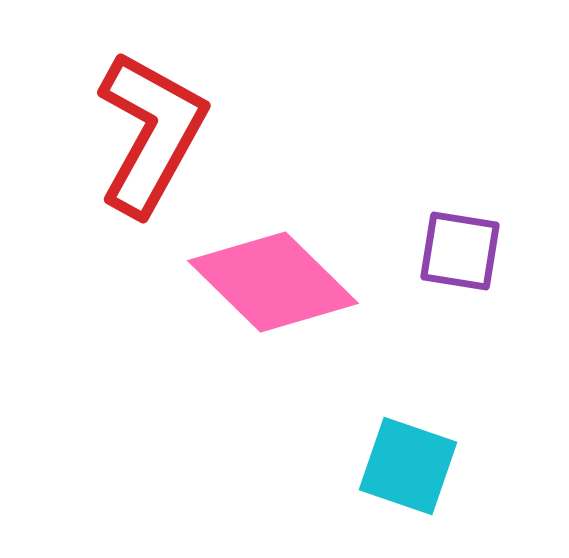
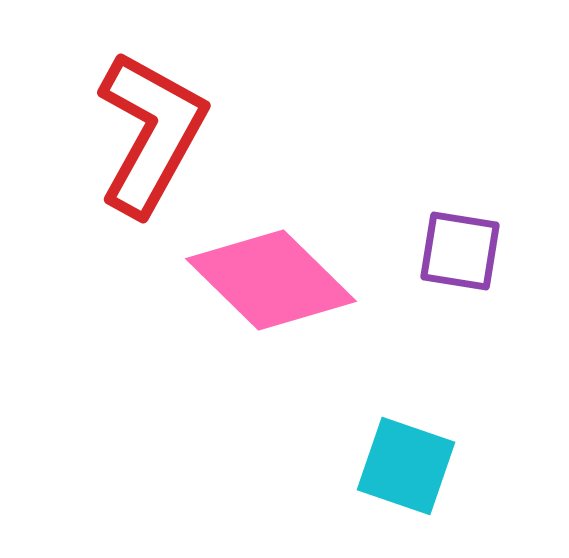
pink diamond: moved 2 px left, 2 px up
cyan square: moved 2 px left
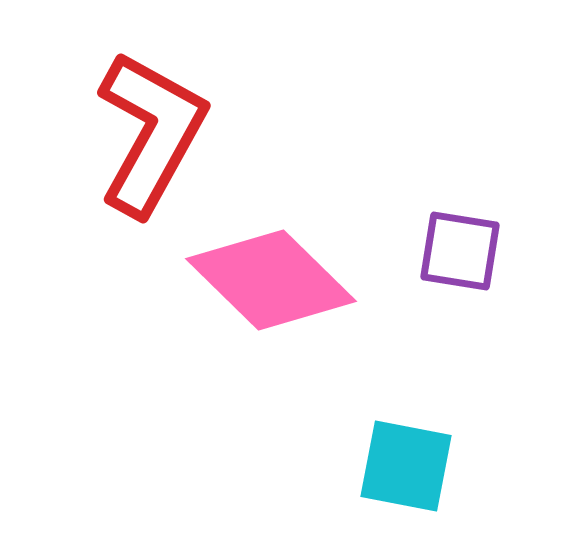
cyan square: rotated 8 degrees counterclockwise
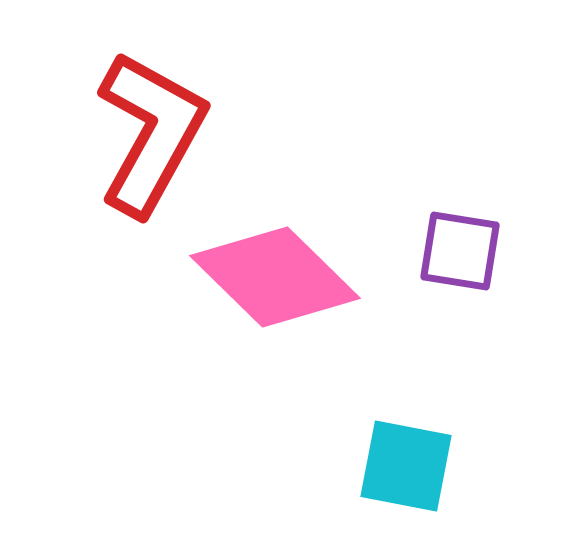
pink diamond: moved 4 px right, 3 px up
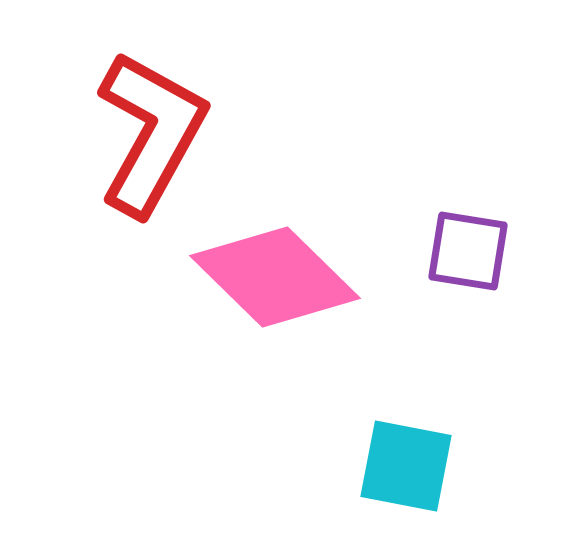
purple square: moved 8 px right
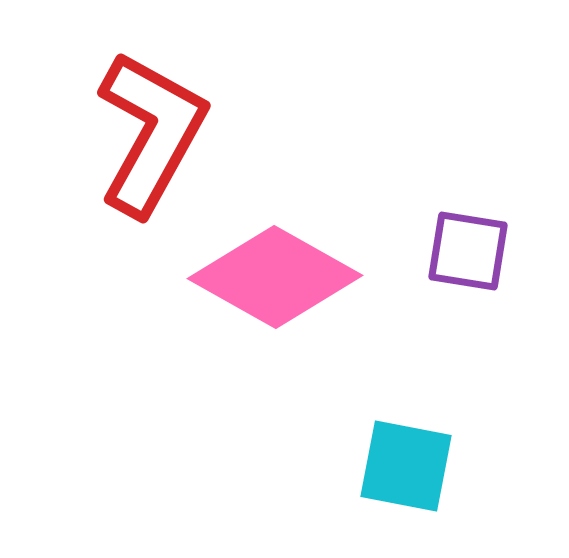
pink diamond: rotated 15 degrees counterclockwise
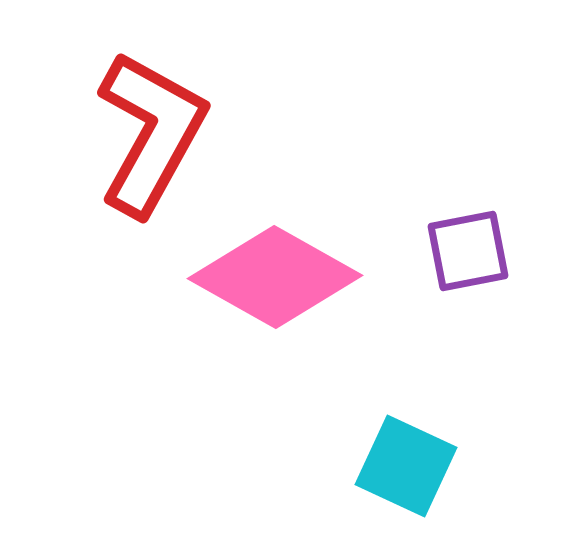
purple square: rotated 20 degrees counterclockwise
cyan square: rotated 14 degrees clockwise
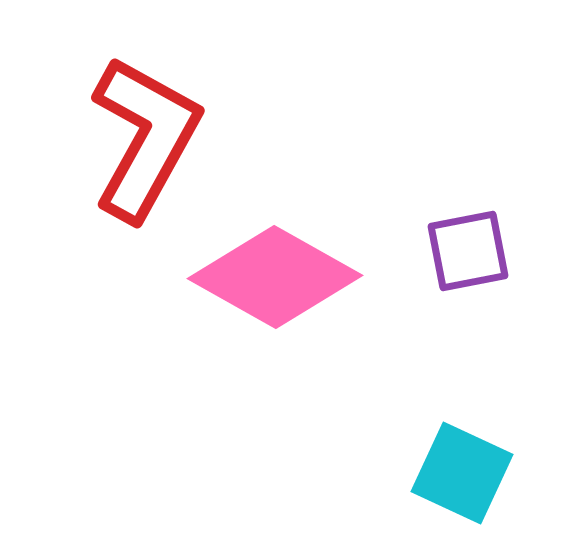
red L-shape: moved 6 px left, 5 px down
cyan square: moved 56 px right, 7 px down
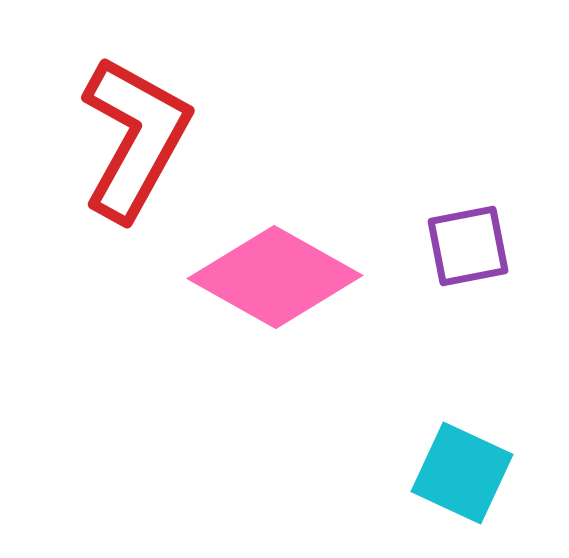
red L-shape: moved 10 px left
purple square: moved 5 px up
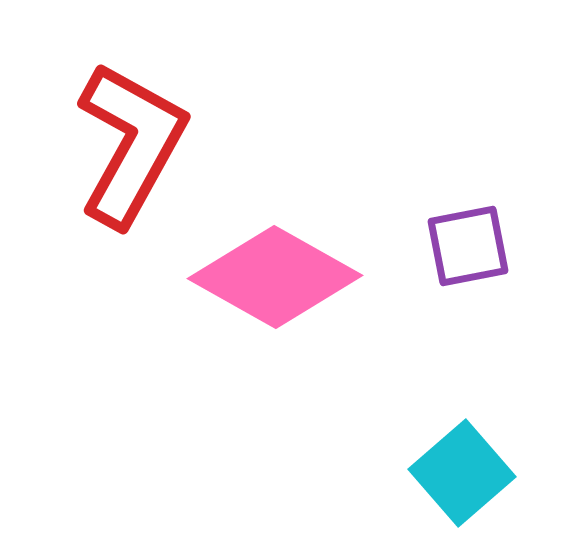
red L-shape: moved 4 px left, 6 px down
cyan square: rotated 24 degrees clockwise
